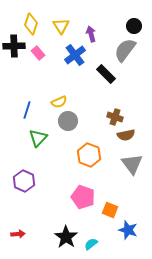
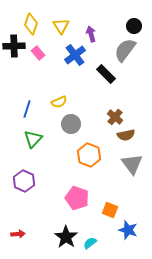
blue line: moved 1 px up
brown cross: rotated 21 degrees clockwise
gray circle: moved 3 px right, 3 px down
green triangle: moved 5 px left, 1 px down
pink pentagon: moved 6 px left, 1 px down
cyan semicircle: moved 1 px left, 1 px up
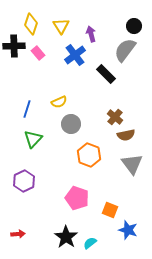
purple hexagon: rotated 10 degrees clockwise
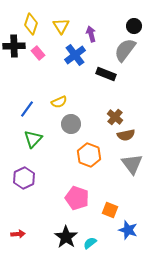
black rectangle: rotated 24 degrees counterclockwise
blue line: rotated 18 degrees clockwise
purple hexagon: moved 3 px up
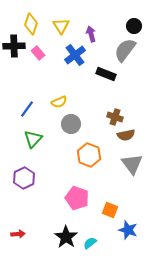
brown cross: rotated 21 degrees counterclockwise
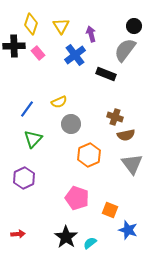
orange hexagon: rotated 15 degrees clockwise
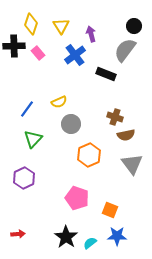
blue star: moved 11 px left, 6 px down; rotated 18 degrees counterclockwise
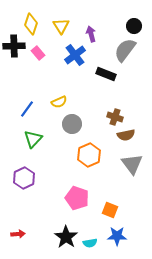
gray circle: moved 1 px right
cyan semicircle: rotated 152 degrees counterclockwise
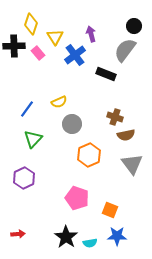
yellow triangle: moved 6 px left, 11 px down
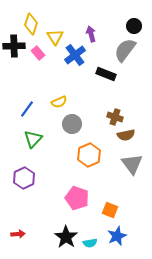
blue star: rotated 24 degrees counterclockwise
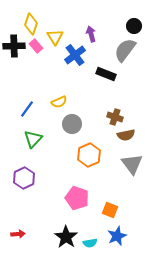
pink rectangle: moved 2 px left, 7 px up
